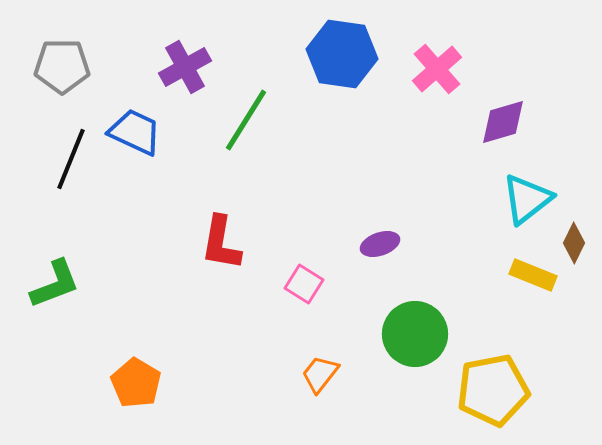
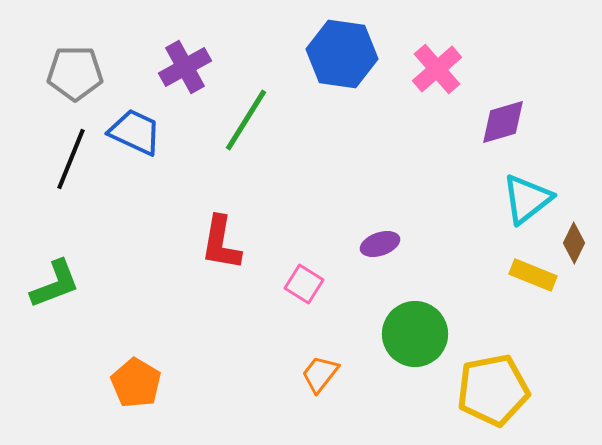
gray pentagon: moved 13 px right, 7 px down
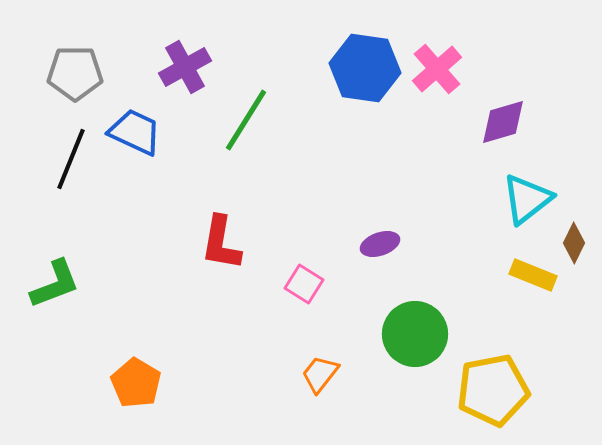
blue hexagon: moved 23 px right, 14 px down
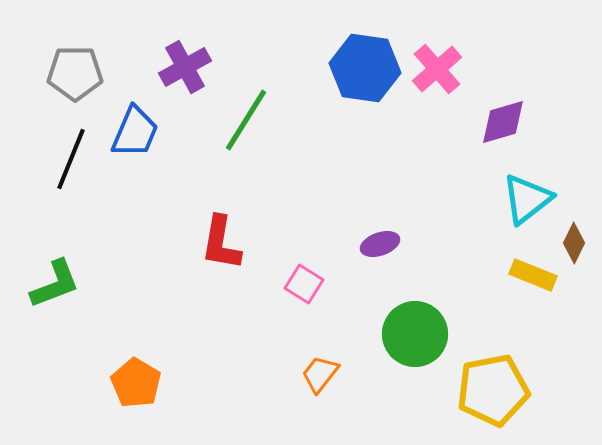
blue trapezoid: rotated 88 degrees clockwise
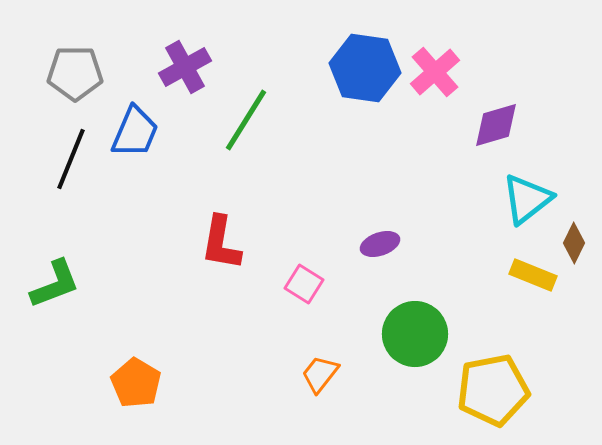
pink cross: moved 2 px left, 3 px down
purple diamond: moved 7 px left, 3 px down
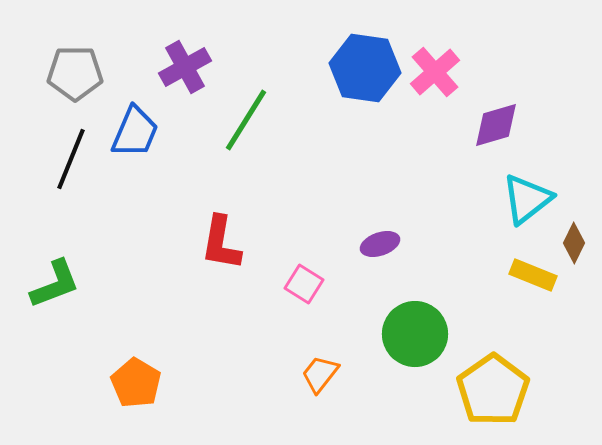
yellow pentagon: rotated 24 degrees counterclockwise
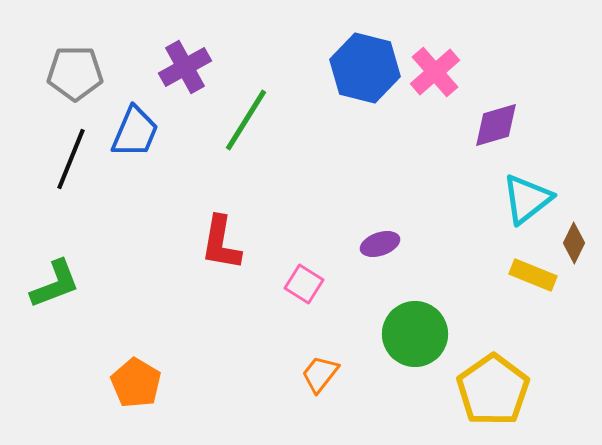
blue hexagon: rotated 6 degrees clockwise
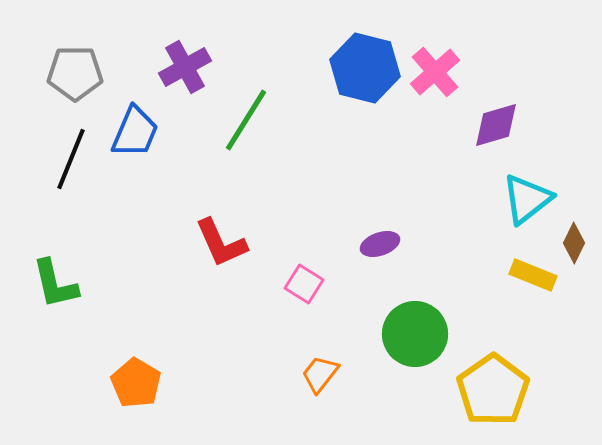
red L-shape: rotated 34 degrees counterclockwise
green L-shape: rotated 98 degrees clockwise
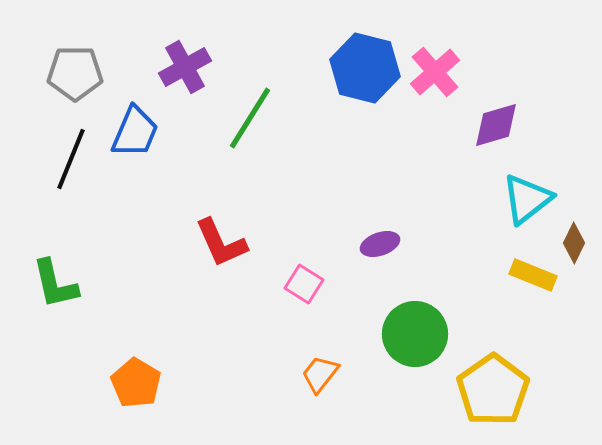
green line: moved 4 px right, 2 px up
